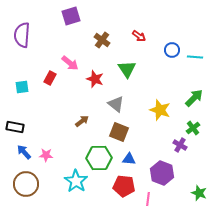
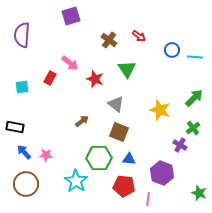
brown cross: moved 7 px right
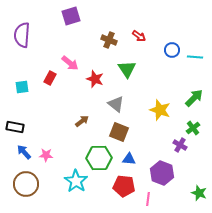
brown cross: rotated 14 degrees counterclockwise
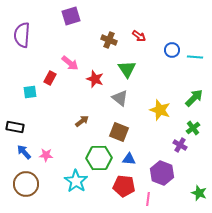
cyan square: moved 8 px right, 5 px down
gray triangle: moved 4 px right, 6 px up
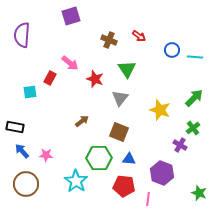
gray triangle: rotated 30 degrees clockwise
blue arrow: moved 2 px left, 1 px up
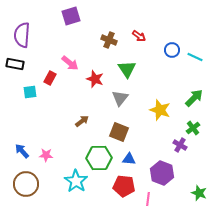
cyan line: rotated 21 degrees clockwise
black rectangle: moved 63 px up
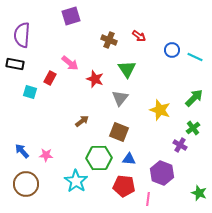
cyan square: rotated 24 degrees clockwise
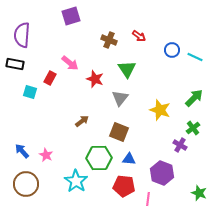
pink star: rotated 24 degrees clockwise
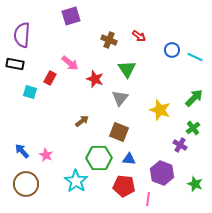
green star: moved 4 px left, 9 px up
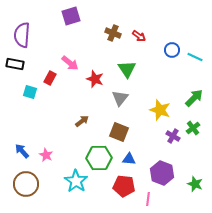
brown cross: moved 4 px right, 7 px up
purple cross: moved 7 px left, 9 px up
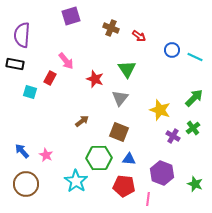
brown cross: moved 2 px left, 5 px up
pink arrow: moved 4 px left, 2 px up; rotated 12 degrees clockwise
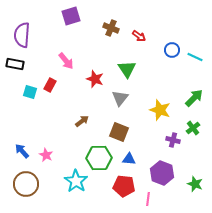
red rectangle: moved 7 px down
purple cross: moved 4 px down; rotated 16 degrees counterclockwise
